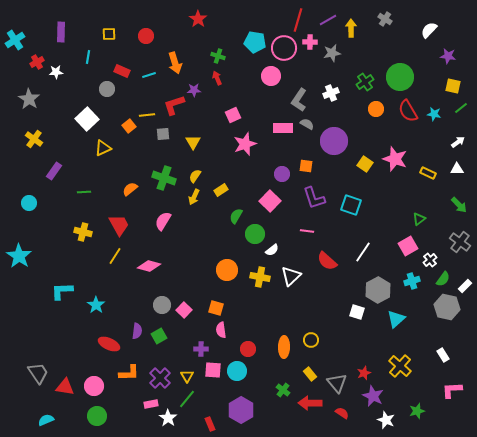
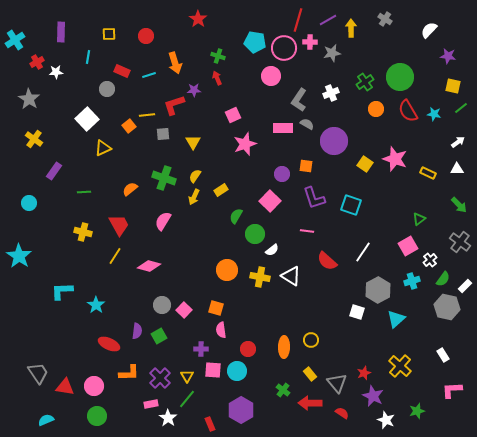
white triangle at (291, 276): rotated 45 degrees counterclockwise
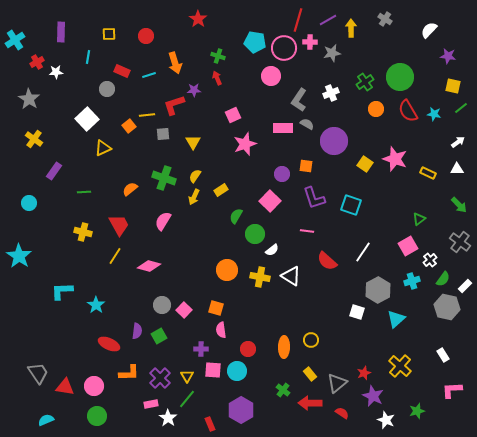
gray triangle at (337, 383): rotated 30 degrees clockwise
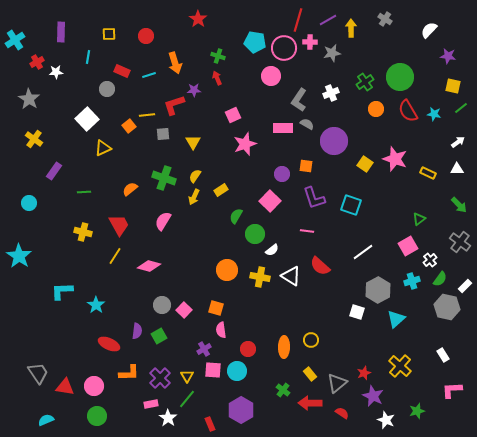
white line at (363, 252): rotated 20 degrees clockwise
red semicircle at (327, 261): moved 7 px left, 5 px down
green semicircle at (443, 279): moved 3 px left
purple cross at (201, 349): moved 3 px right; rotated 32 degrees counterclockwise
